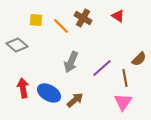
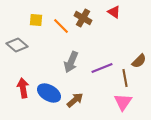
red triangle: moved 4 px left, 4 px up
brown semicircle: moved 2 px down
purple line: rotated 20 degrees clockwise
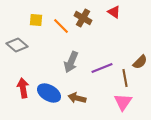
brown semicircle: moved 1 px right, 1 px down
brown arrow: moved 2 px right, 2 px up; rotated 126 degrees counterclockwise
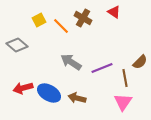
yellow square: moved 3 px right; rotated 32 degrees counterclockwise
gray arrow: rotated 100 degrees clockwise
red arrow: rotated 96 degrees counterclockwise
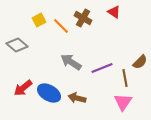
red arrow: rotated 24 degrees counterclockwise
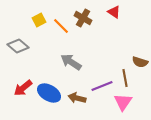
gray diamond: moved 1 px right, 1 px down
brown semicircle: rotated 63 degrees clockwise
purple line: moved 18 px down
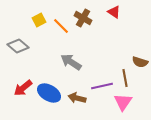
purple line: rotated 10 degrees clockwise
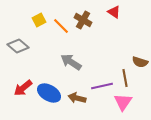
brown cross: moved 2 px down
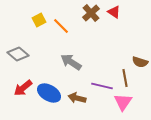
brown cross: moved 8 px right, 7 px up; rotated 18 degrees clockwise
gray diamond: moved 8 px down
purple line: rotated 25 degrees clockwise
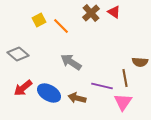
brown semicircle: rotated 14 degrees counterclockwise
